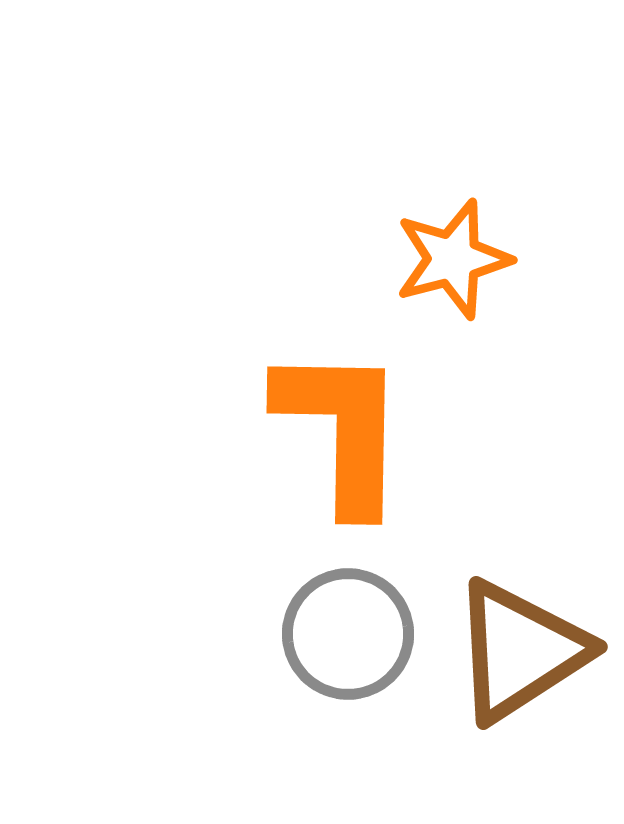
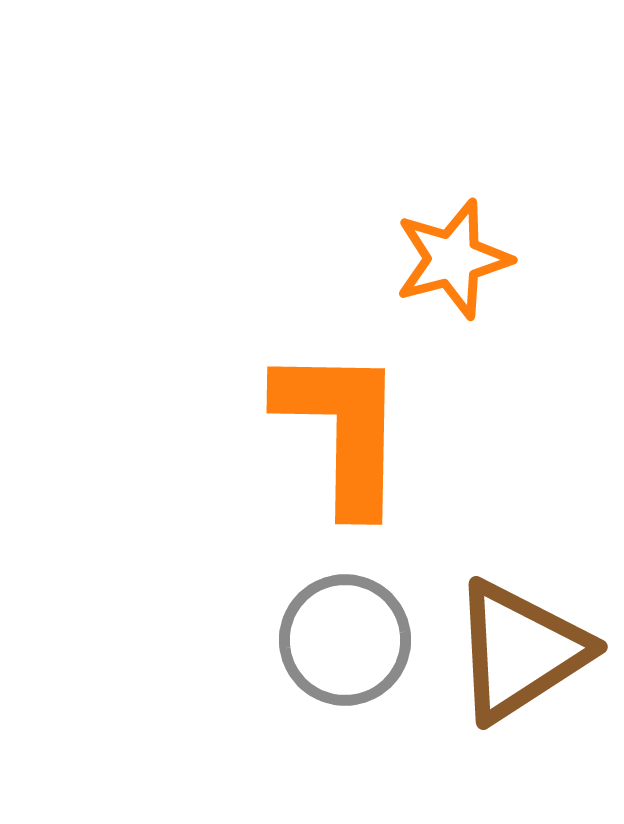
gray circle: moved 3 px left, 6 px down
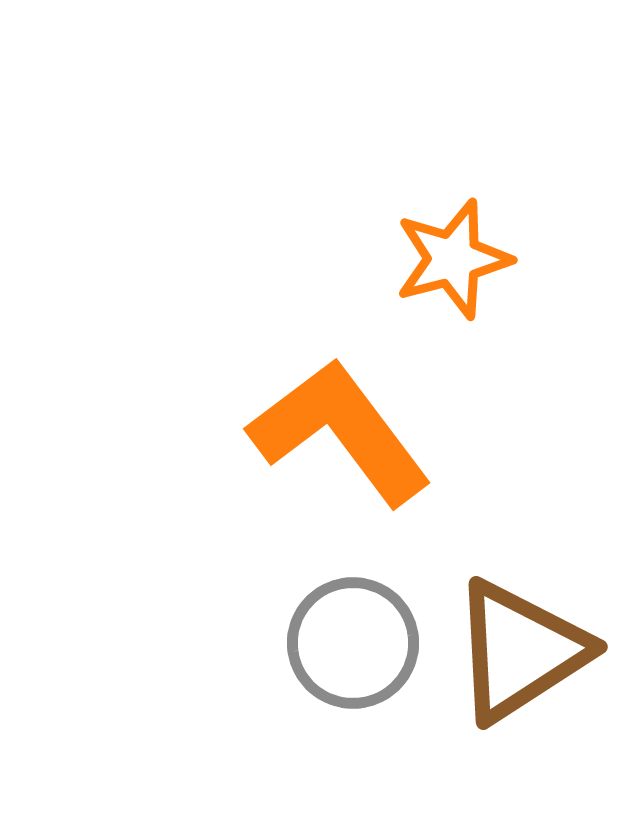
orange L-shape: moved 2 px left, 3 px down; rotated 38 degrees counterclockwise
gray circle: moved 8 px right, 3 px down
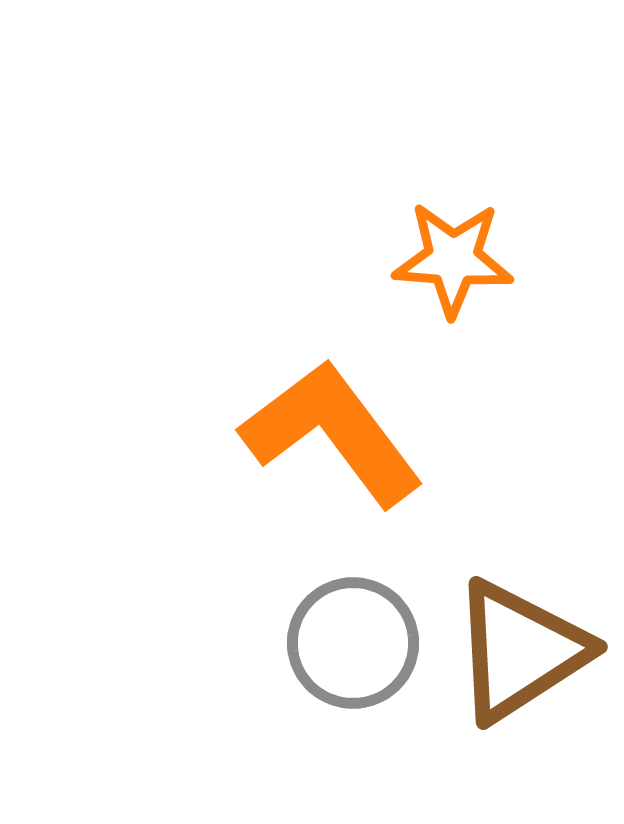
orange star: rotated 19 degrees clockwise
orange L-shape: moved 8 px left, 1 px down
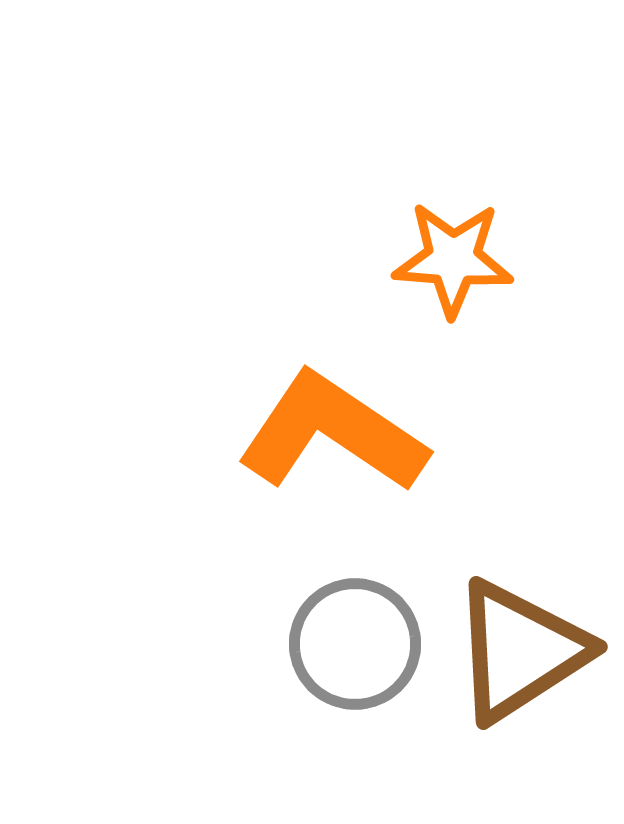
orange L-shape: rotated 19 degrees counterclockwise
gray circle: moved 2 px right, 1 px down
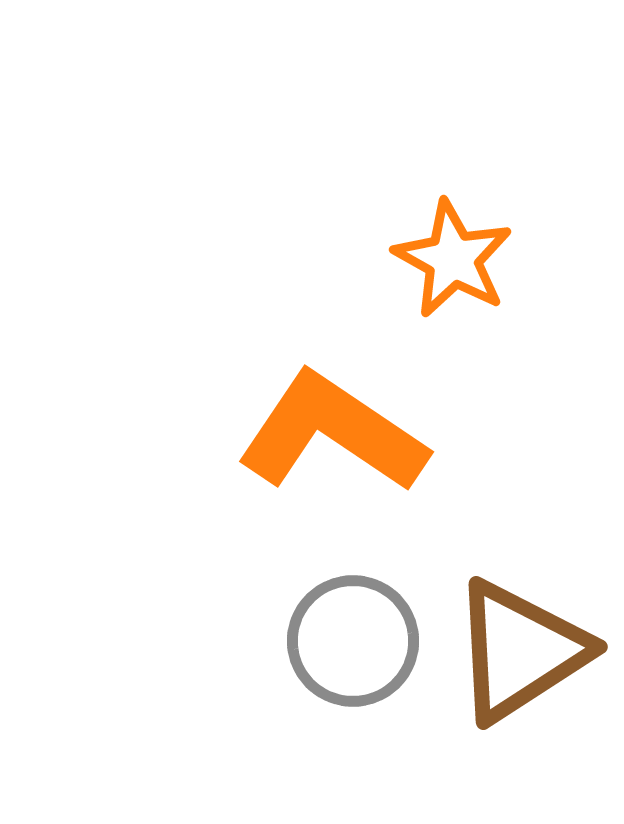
orange star: rotated 25 degrees clockwise
gray circle: moved 2 px left, 3 px up
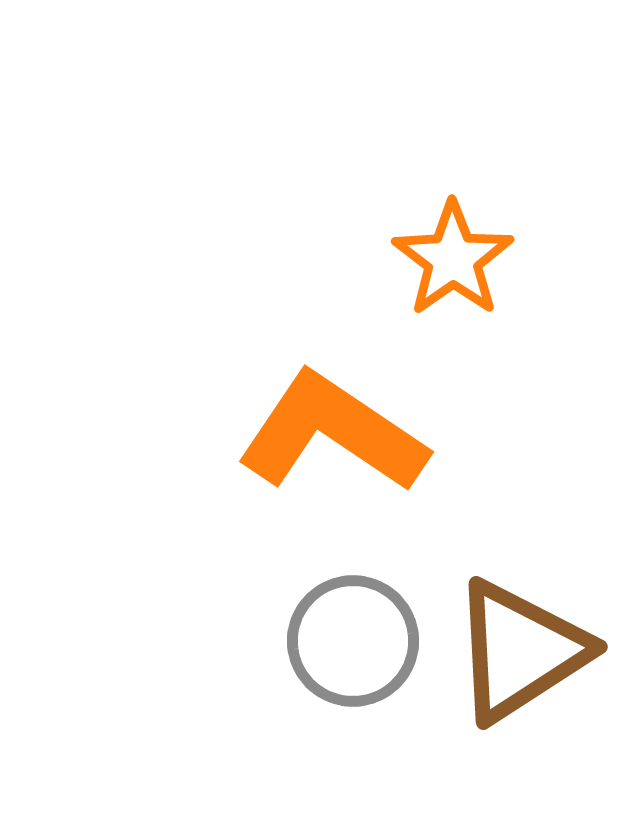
orange star: rotated 8 degrees clockwise
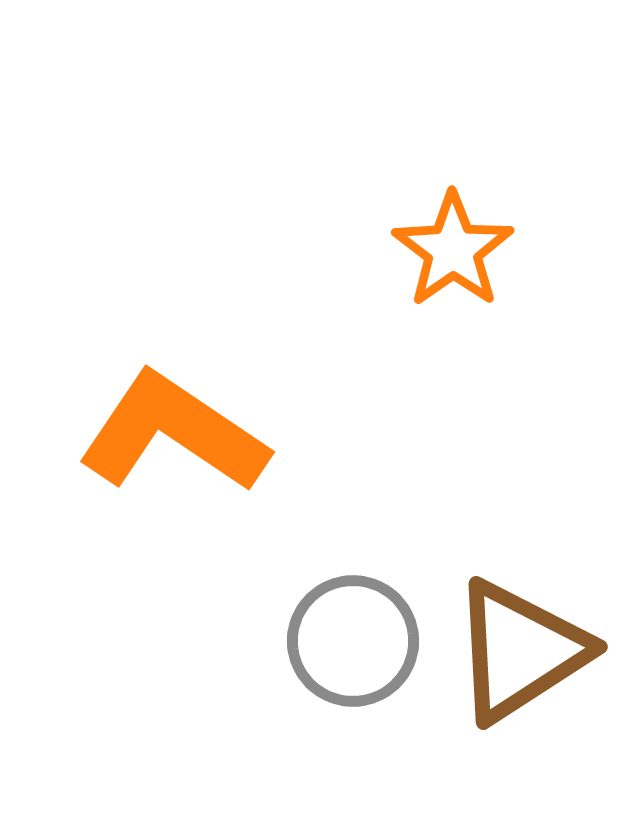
orange star: moved 9 px up
orange L-shape: moved 159 px left
